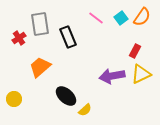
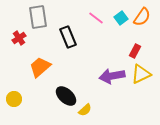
gray rectangle: moved 2 px left, 7 px up
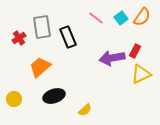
gray rectangle: moved 4 px right, 10 px down
purple arrow: moved 18 px up
black ellipse: moved 12 px left; rotated 60 degrees counterclockwise
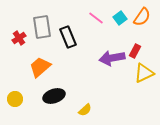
cyan square: moved 1 px left
yellow triangle: moved 3 px right, 1 px up
yellow circle: moved 1 px right
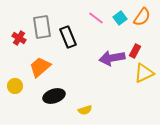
red cross: rotated 24 degrees counterclockwise
yellow circle: moved 13 px up
yellow semicircle: rotated 24 degrees clockwise
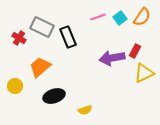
pink line: moved 2 px right, 1 px up; rotated 56 degrees counterclockwise
gray rectangle: rotated 55 degrees counterclockwise
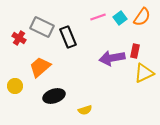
red rectangle: rotated 16 degrees counterclockwise
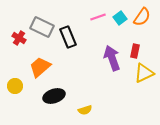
purple arrow: rotated 80 degrees clockwise
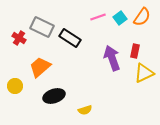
black rectangle: moved 2 px right, 1 px down; rotated 35 degrees counterclockwise
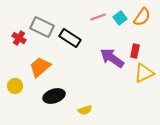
purple arrow: rotated 35 degrees counterclockwise
